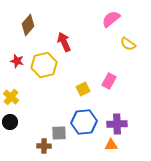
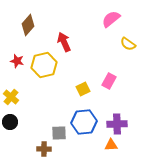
brown cross: moved 3 px down
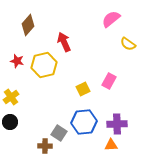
yellow cross: rotated 14 degrees clockwise
gray square: rotated 35 degrees clockwise
brown cross: moved 1 px right, 3 px up
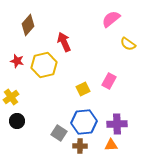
black circle: moved 7 px right, 1 px up
brown cross: moved 35 px right
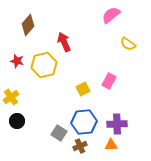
pink semicircle: moved 4 px up
brown cross: rotated 24 degrees counterclockwise
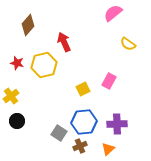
pink semicircle: moved 2 px right, 2 px up
red star: moved 2 px down
yellow cross: moved 1 px up
orange triangle: moved 3 px left, 4 px down; rotated 40 degrees counterclockwise
